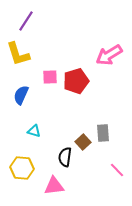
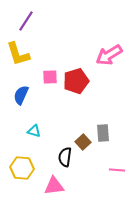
pink line: rotated 42 degrees counterclockwise
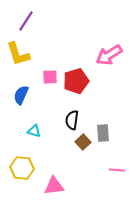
black semicircle: moved 7 px right, 37 px up
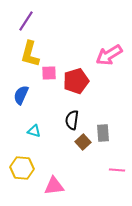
yellow L-shape: moved 12 px right; rotated 32 degrees clockwise
pink square: moved 1 px left, 4 px up
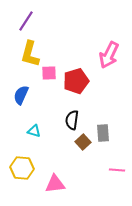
pink arrow: rotated 32 degrees counterclockwise
pink triangle: moved 1 px right, 2 px up
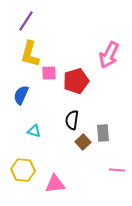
yellow hexagon: moved 1 px right, 2 px down
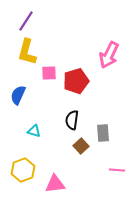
yellow L-shape: moved 3 px left, 2 px up
blue semicircle: moved 3 px left
brown square: moved 2 px left, 4 px down
yellow hexagon: rotated 25 degrees counterclockwise
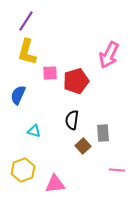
pink square: moved 1 px right
brown square: moved 2 px right
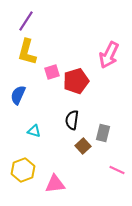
pink square: moved 2 px right, 1 px up; rotated 14 degrees counterclockwise
gray rectangle: rotated 18 degrees clockwise
pink line: rotated 21 degrees clockwise
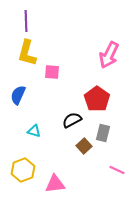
purple line: rotated 35 degrees counterclockwise
yellow L-shape: moved 1 px down
pink square: rotated 21 degrees clockwise
red pentagon: moved 21 px right, 18 px down; rotated 20 degrees counterclockwise
black semicircle: rotated 54 degrees clockwise
brown square: moved 1 px right
